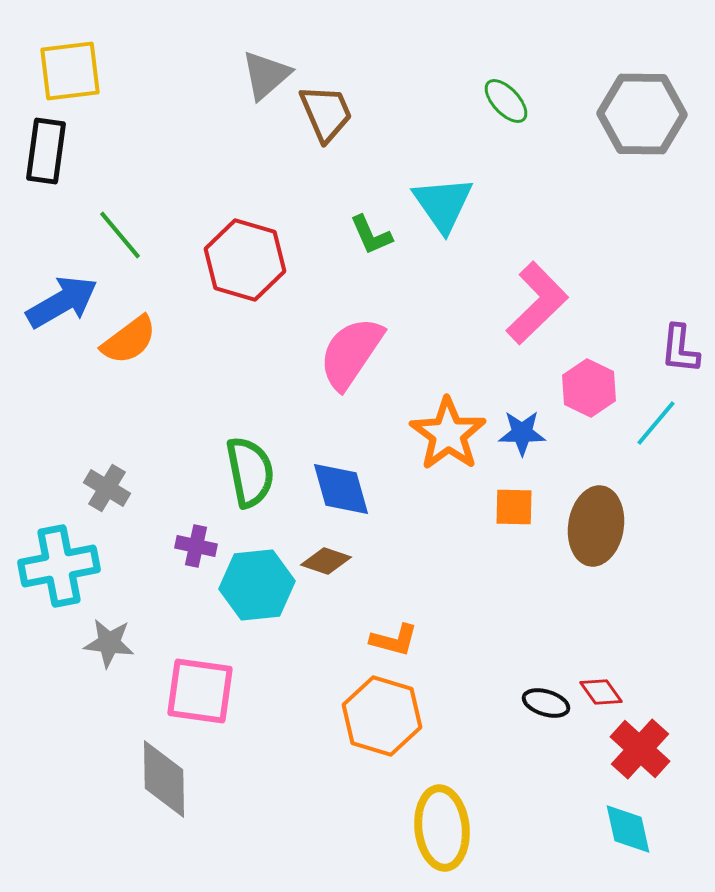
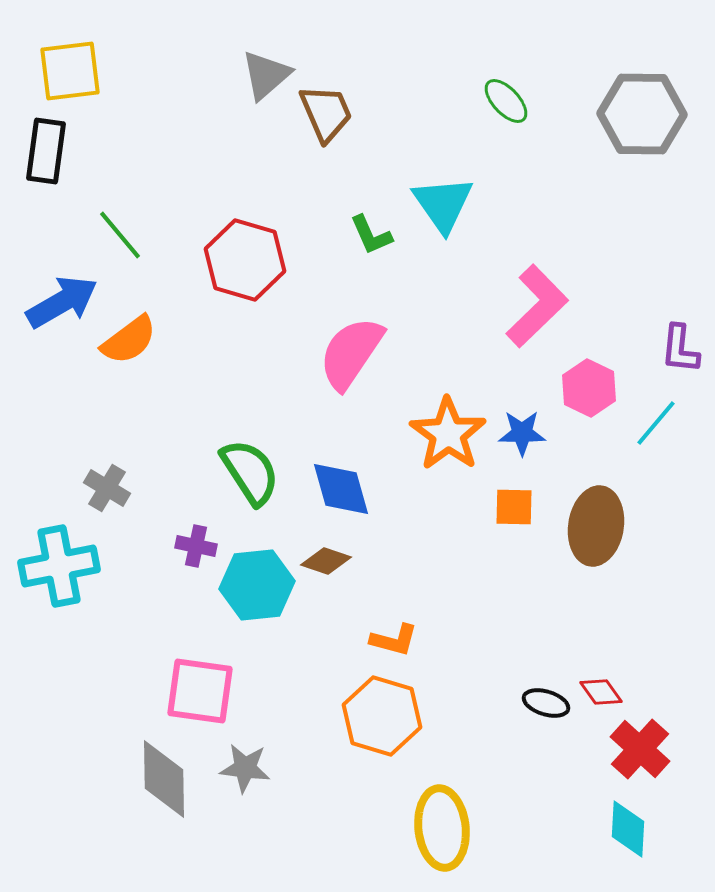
pink L-shape: moved 3 px down
green semicircle: rotated 22 degrees counterclockwise
gray star: moved 136 px right, 125 px down
cyan diamond: rotated 16 degrees clockwise
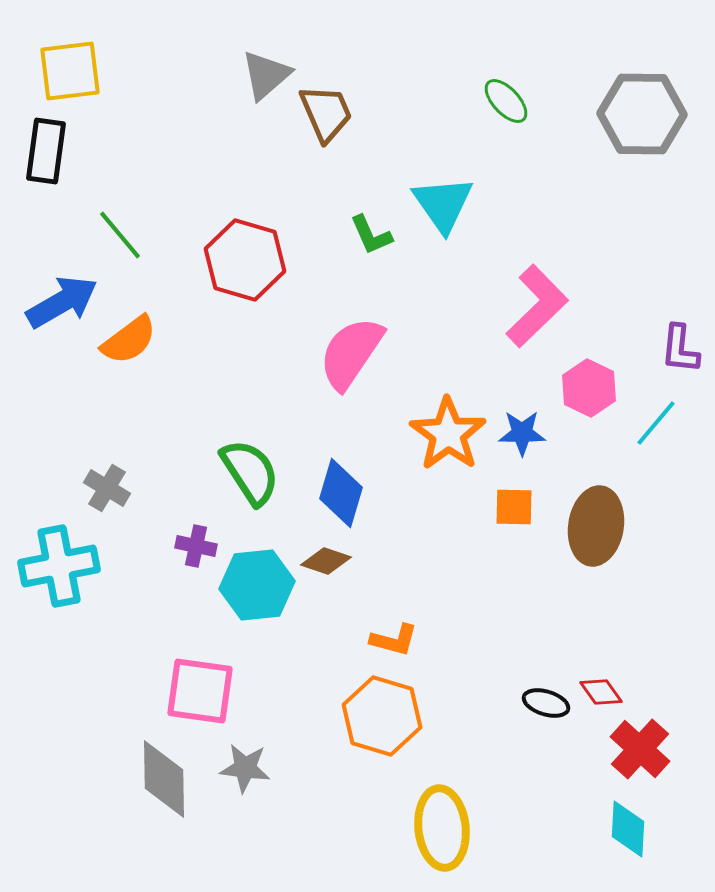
blue diamond: moved 4 px down; rotated 32 degrees clockwise
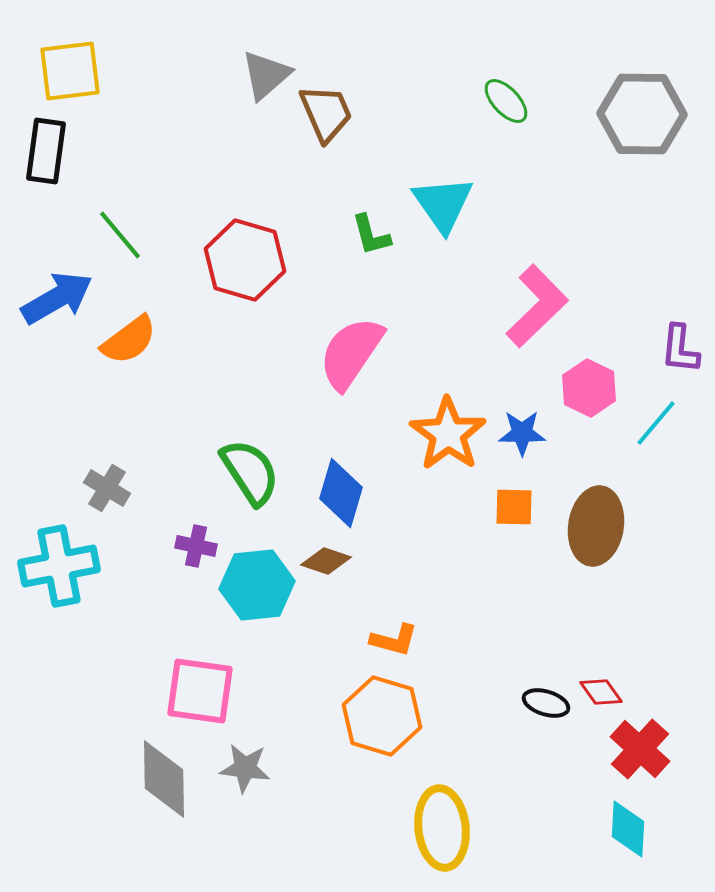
green L-shape: rotated 9 degrees clockwise
blue arrow: moved 5 px left, 4 px up
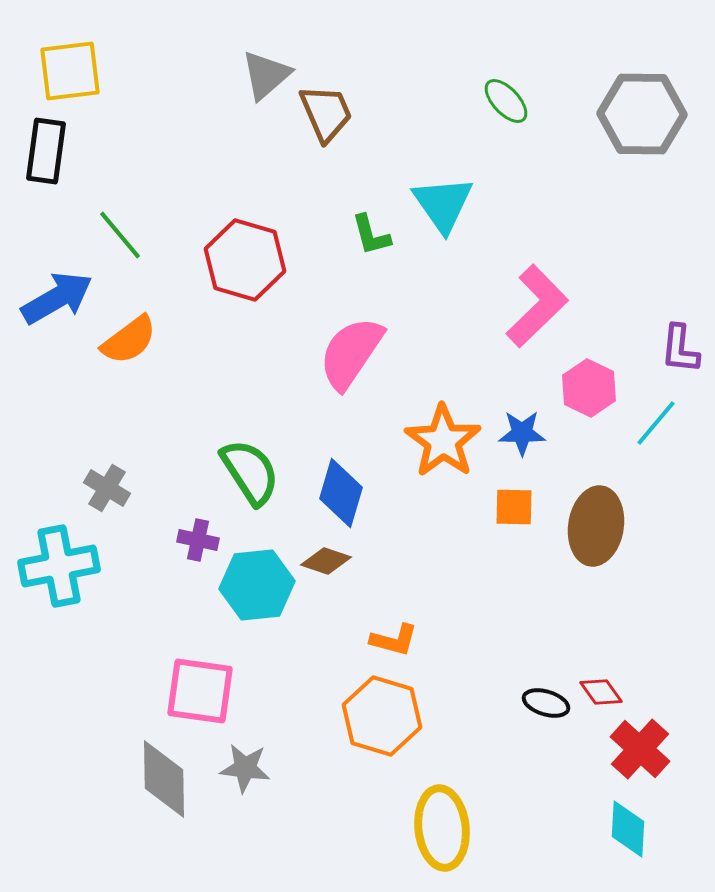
orange star: moved 5 px left, 7 px down
purple cross: moved 2 px right, 6 px up
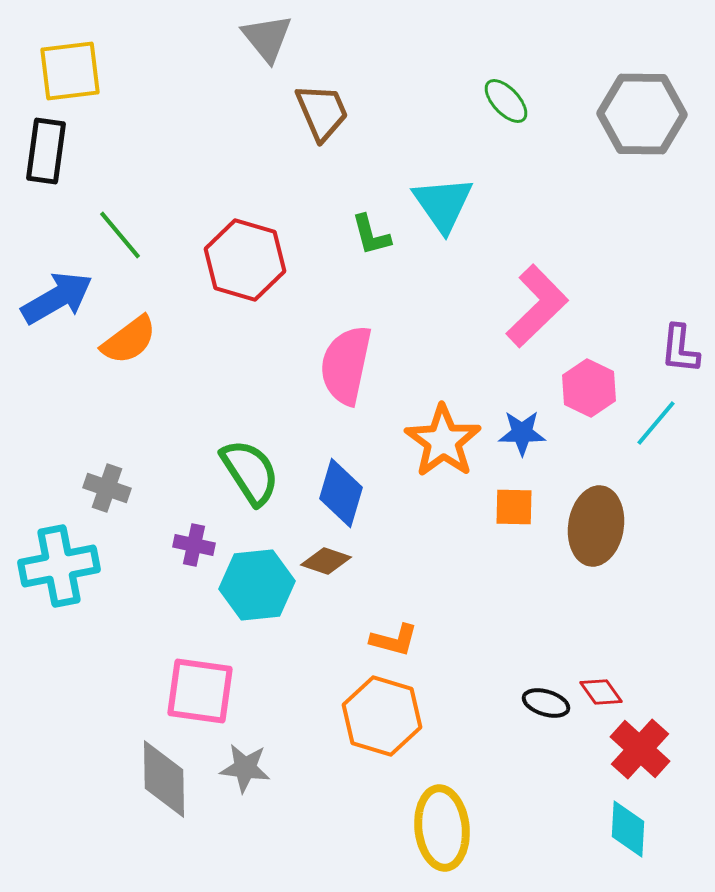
gray triangle: moved 1 px right, 37 px up; rotated 28 degrees counterclockwise
brown trapezoid: moved 4 px left, 1 px up
pink semicircle: moved 5 px left, 12 px down; rotated 22 degrees counterclockwise
gray cross: rotated 12 degrees counterclockwise
purple cross: moved 4 px left, 5 px down
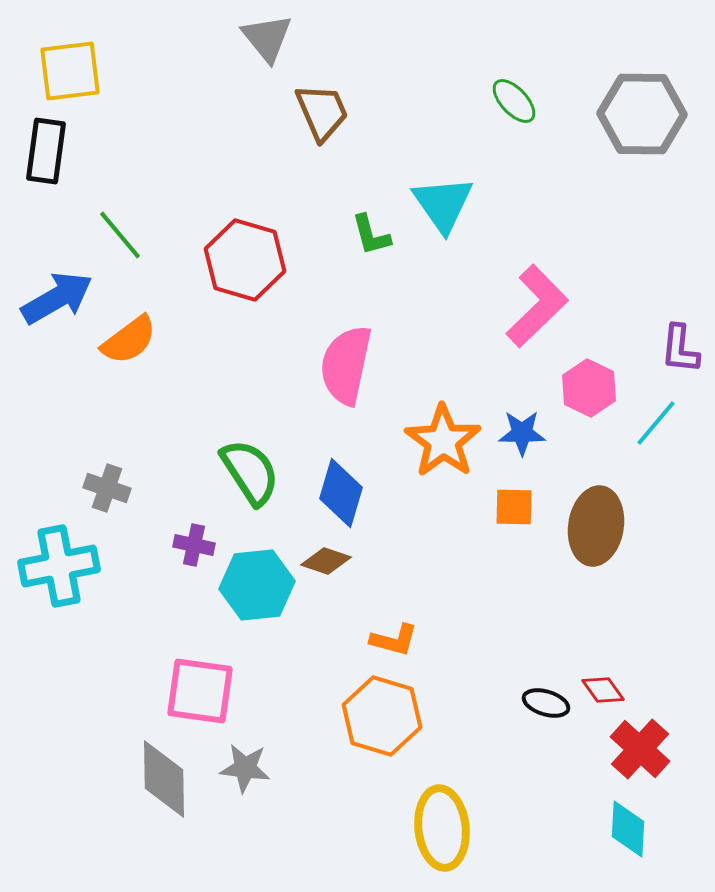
green ellipse: moved 8 px right
red diamond: moved 2 px right, 2 px up
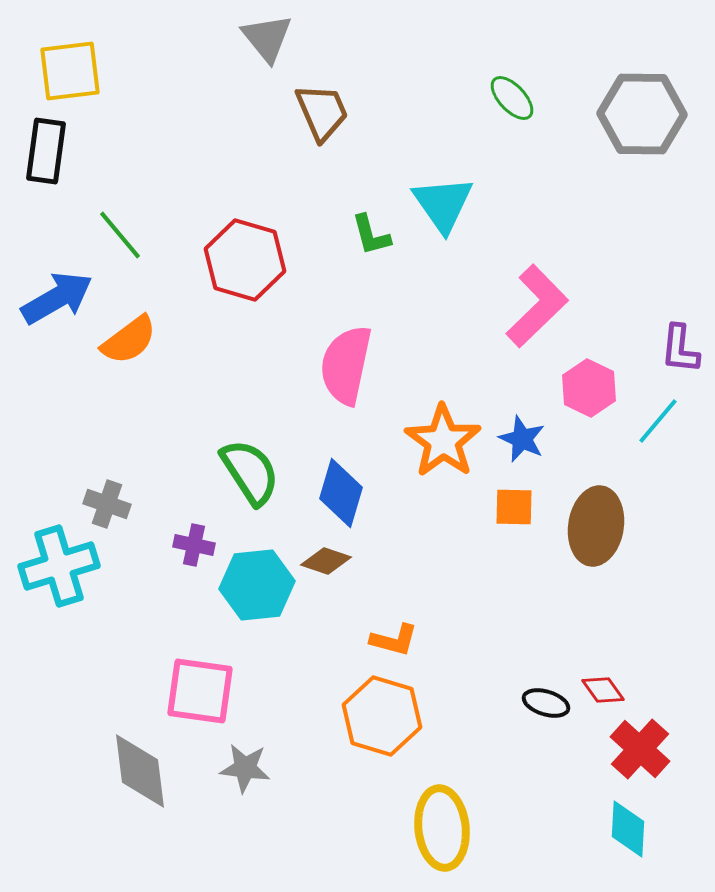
green ellipse: moved 2 px left, 3 px up
cyan line: moved 2 px right, 2 px up
blue star: moved 6 px down; rotated 24 degrees clockwise
gray cross: moved 16 px down
cyan cross: rotated 6 degrees counterclockwise
gray diamond: moved 24 px left, 8 px up; rotated 6 degrees counterclockwise
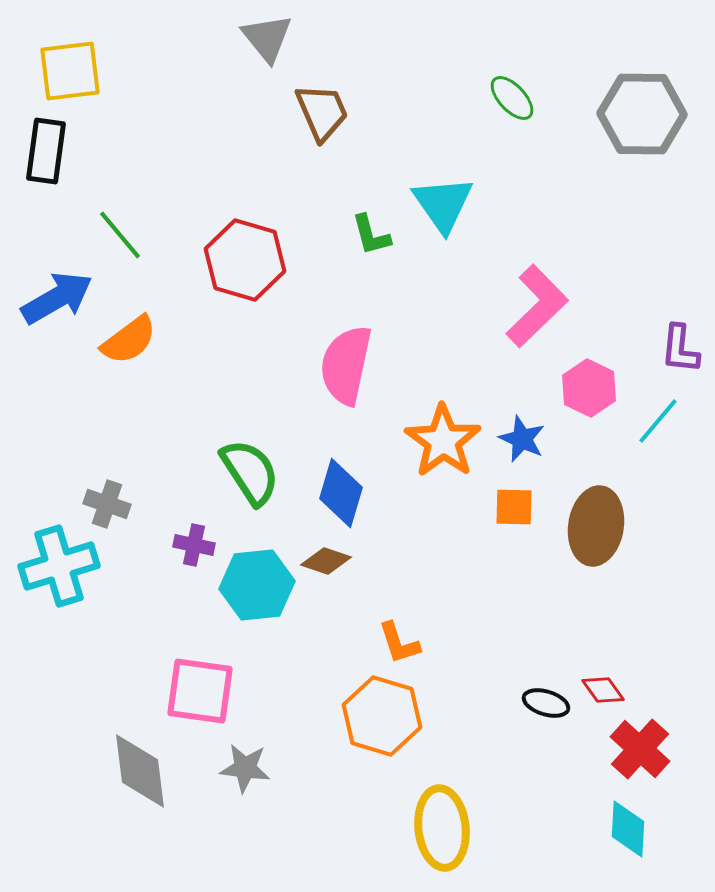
orange L-shape: moved 5 px right, 3 px down; rotated 57 degrees clockwise
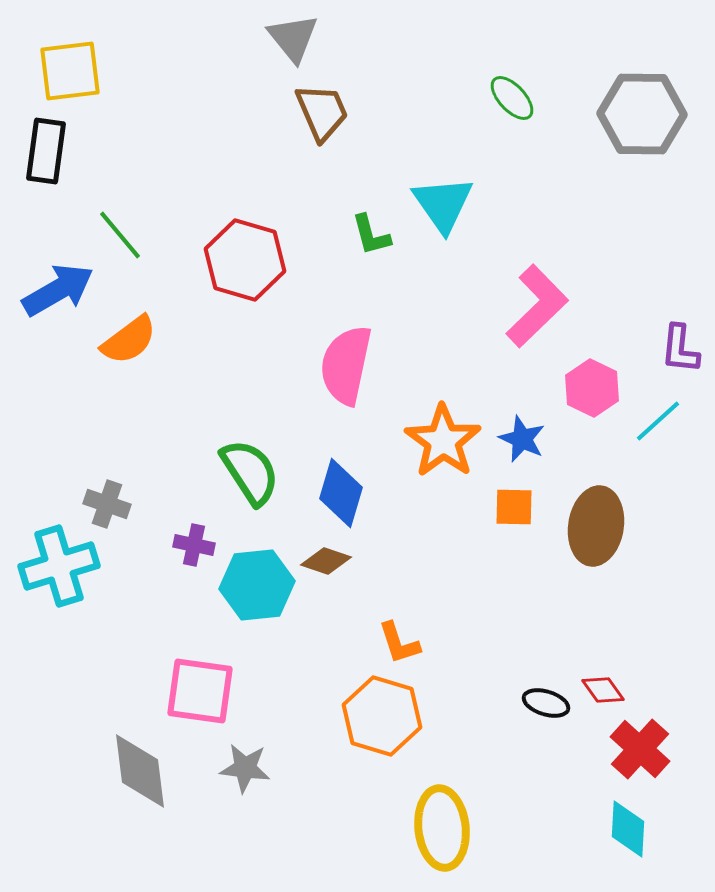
gray triangle: moved 26 px right
blue arrow: moved 1 px right, 8 px up
pink hexagon: moved 3 px right
cyan line: rotated 8 degrees clockwise
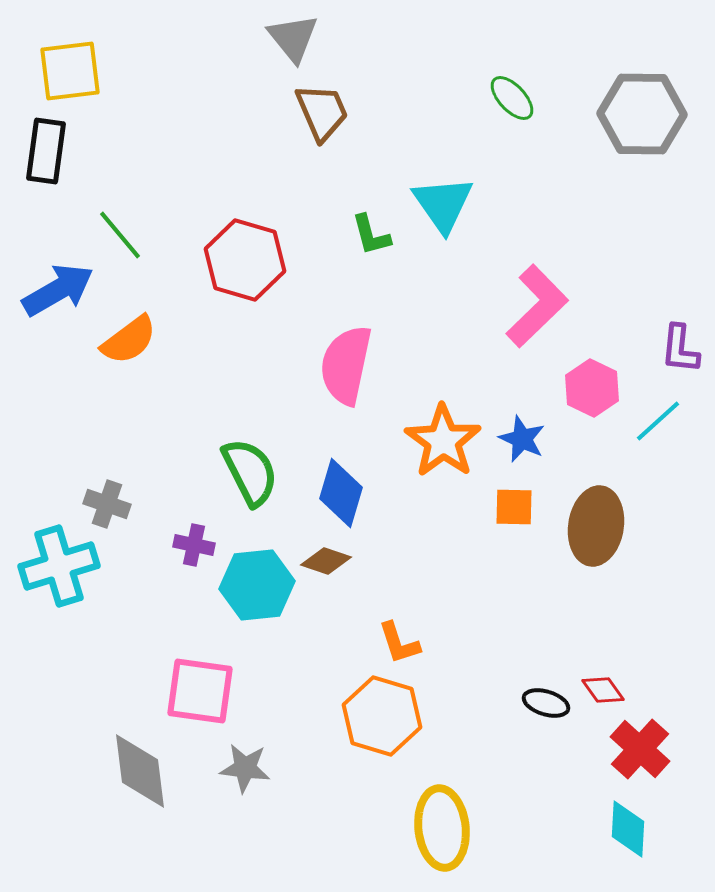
green semicircle: rotated 6 degrees clockwise
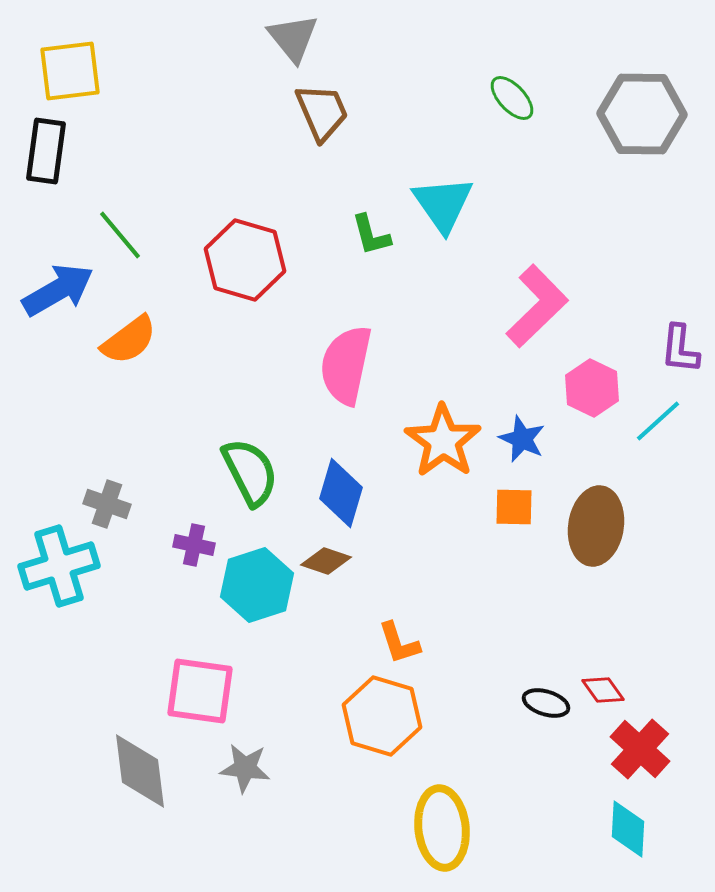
cyan hexagon: rotated 12 degrees counterclockwise
